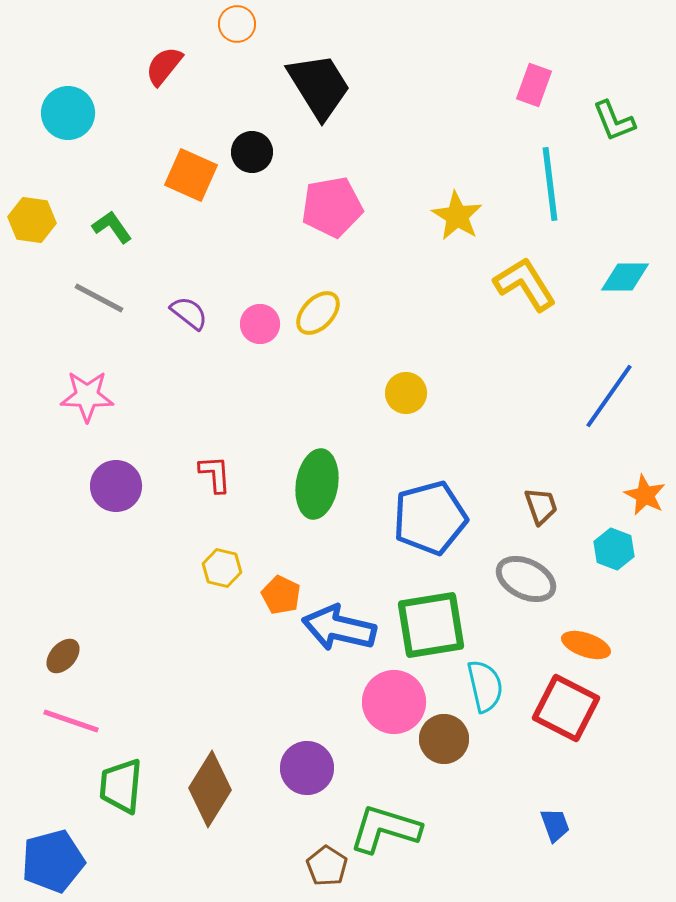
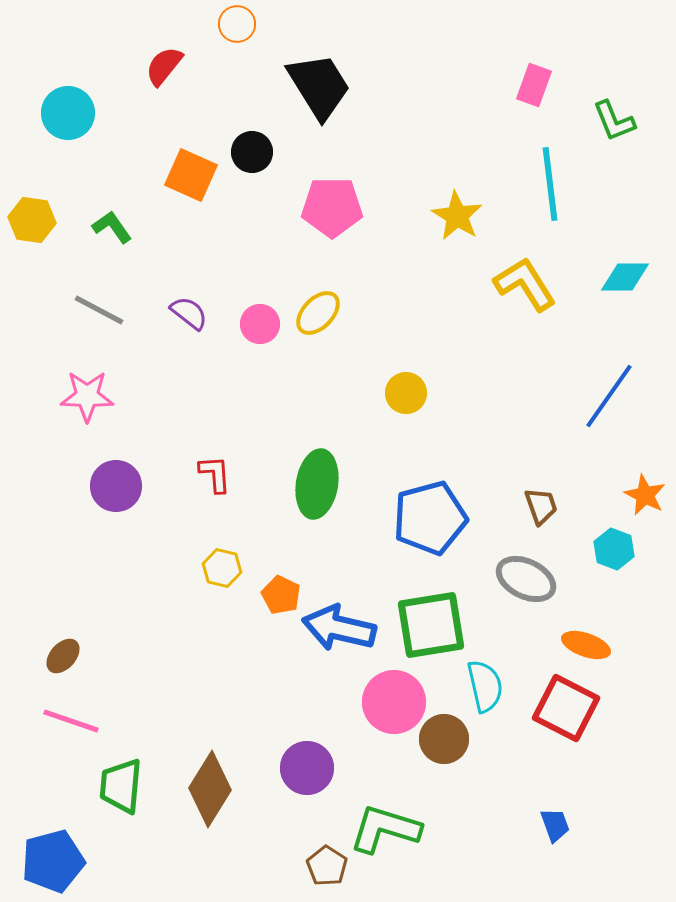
pink pentagon at (332, 207): rotated 10 degrees clockwise
gray line at (99, 298): moved 12 px down
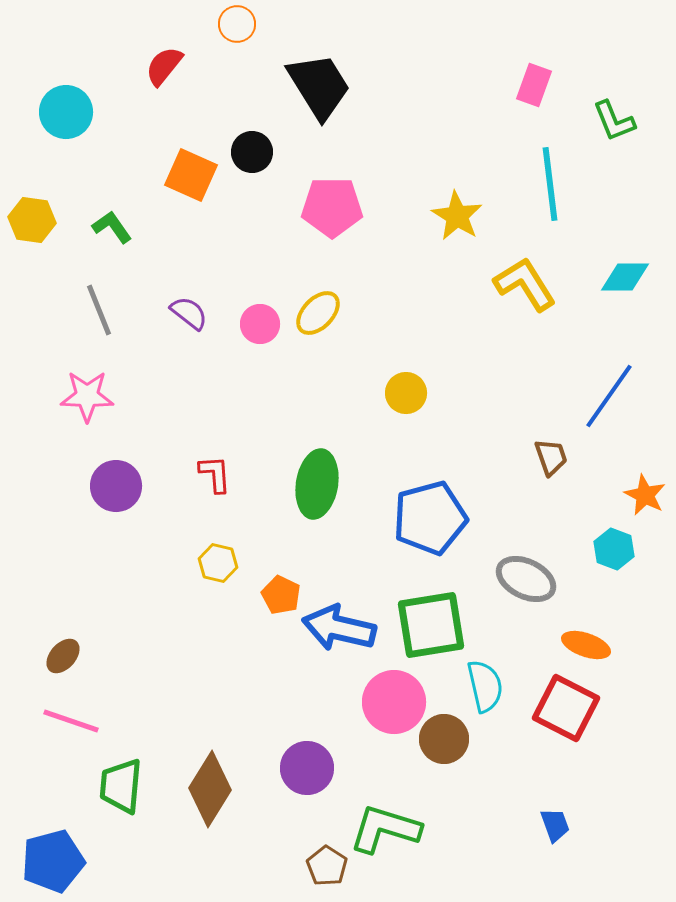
cyan circle at (68, 113): moved 2 px left, 1 px up
gray line at (99, 310): rotated 40 degrees clockwise
brown trapezoid at (541, 506): moved 10 px right, 49 px up
yellow hexagon at (222, 568): moved 4 px left, 5 px up
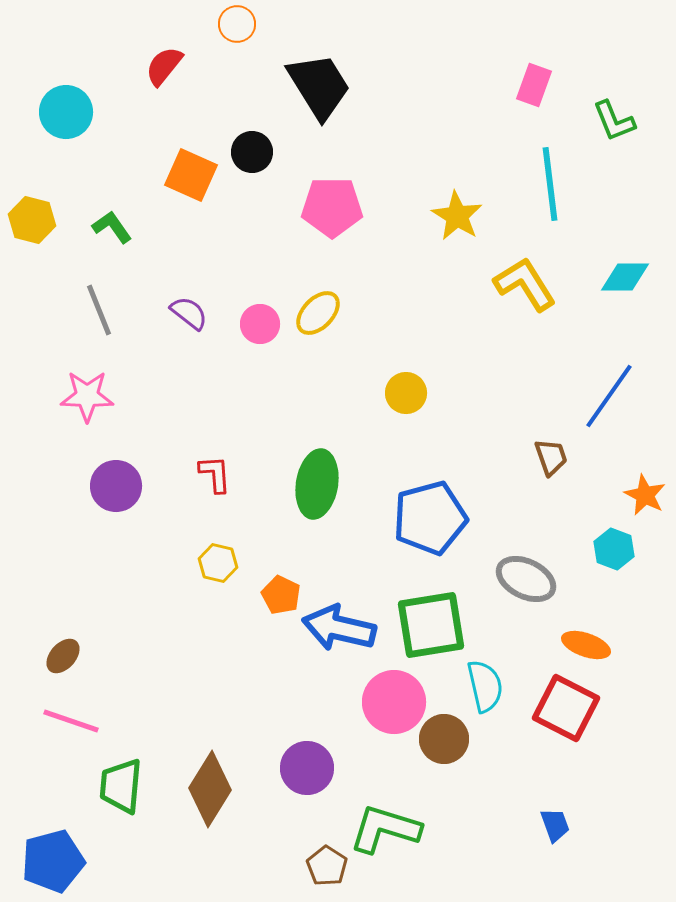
yellow hexagon at (32, 220): rotated 6 degrees clockwise
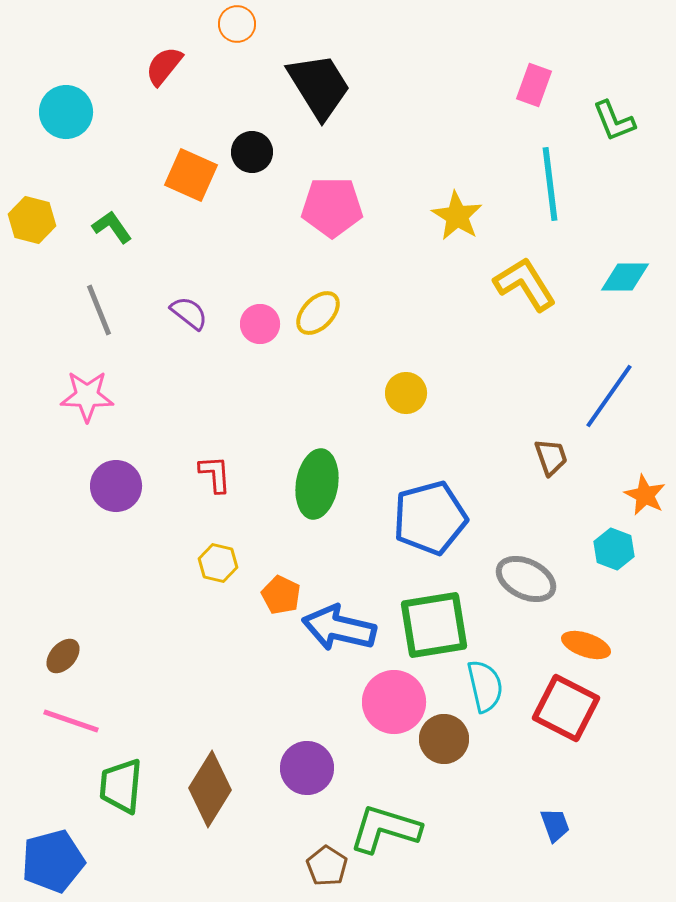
green square at (431, 625): moved 3 px right
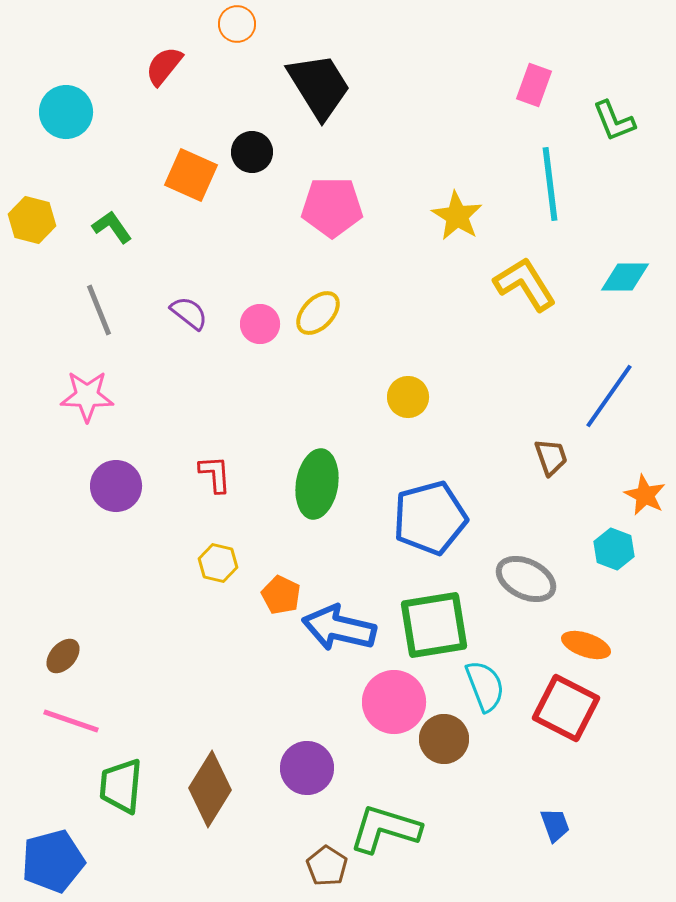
yellow circle at (406, 393): moved 2 px right, 4 px down
cyan semicircle at (485, 686): rotated 8 degrees counterclockwise
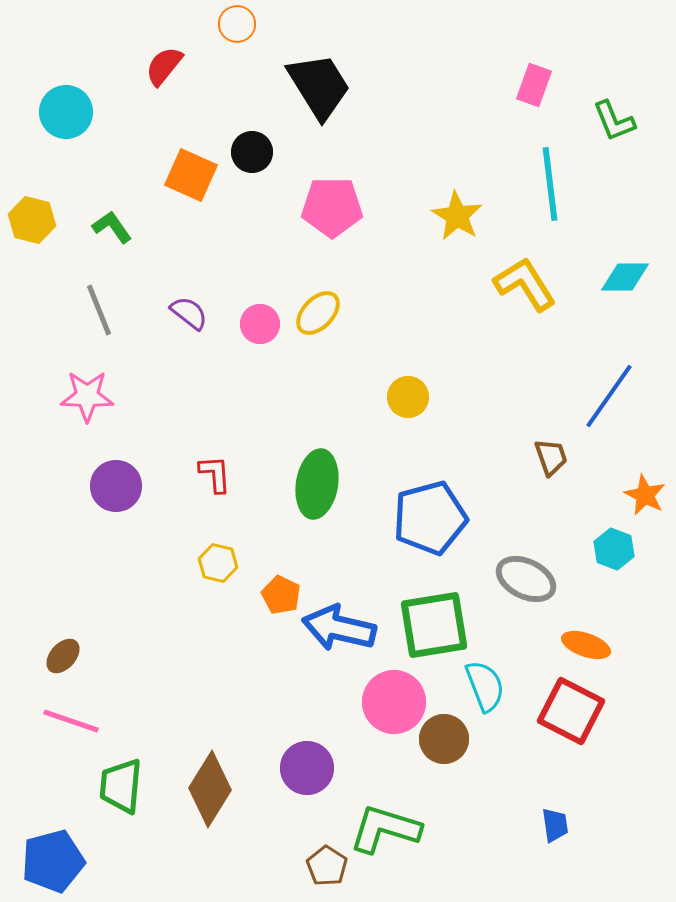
red square at (566, 708): moved 5 px right, 3 px down
blue trapezoid at (555, 825): rotated 12 degrees clockwise
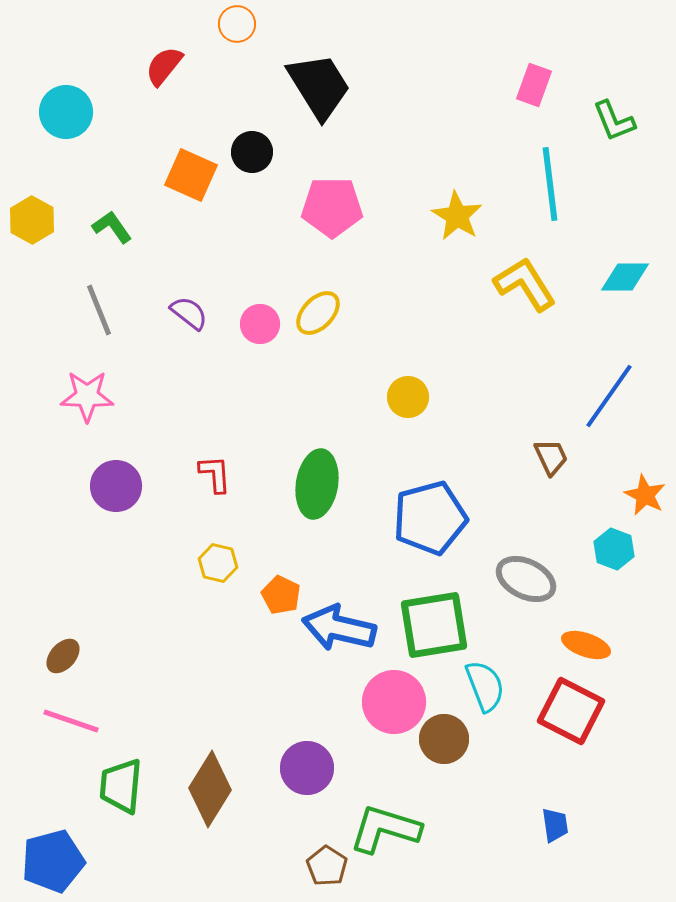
yellow hexagon at (32, 220): rotated 15 degrees clockwise
brown trapezoid at (551, 457): rotated 6 degrees counterclockwise
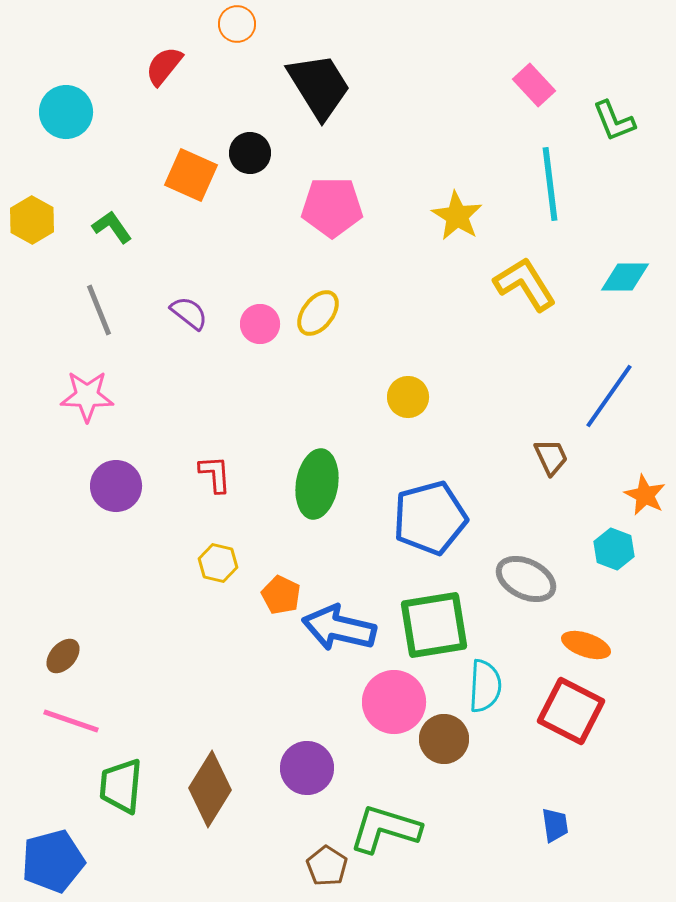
pink rectangle at (534, 85): rotated 63 degrees counterclockwise
black circle at (252, 152): moved 2 px left, 1 px down
yellow ellipse at (318, 313): rotated 6 degrees counterclockwise
cyan semicircle at (485, 686): rotated 24 degrees clockwise
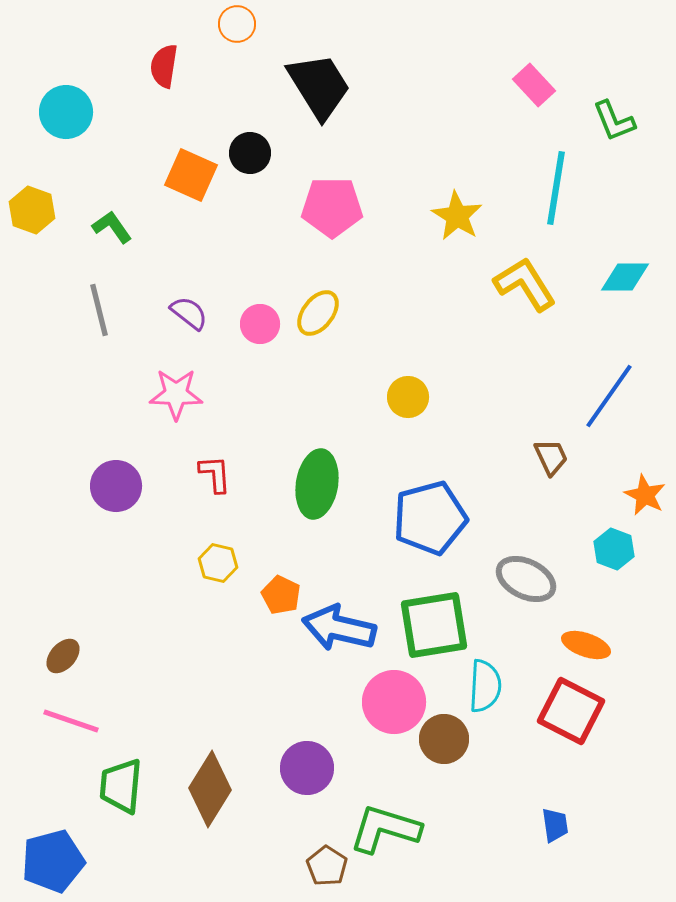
red semicircle at (164, 66): rotated 30 degrees counterclockwise
cyan line at (550, 184): moved 6 px right, 4 px down; rotated 16 degrees clockwise
yellow hexagon at (32, 220): moved 10 px up; rotated 9 degrees counterclockwise
gray line at (99, 310): rotated 8 degrees clockwise
pink star at (87, 396): moved 89 px right, 2 px up
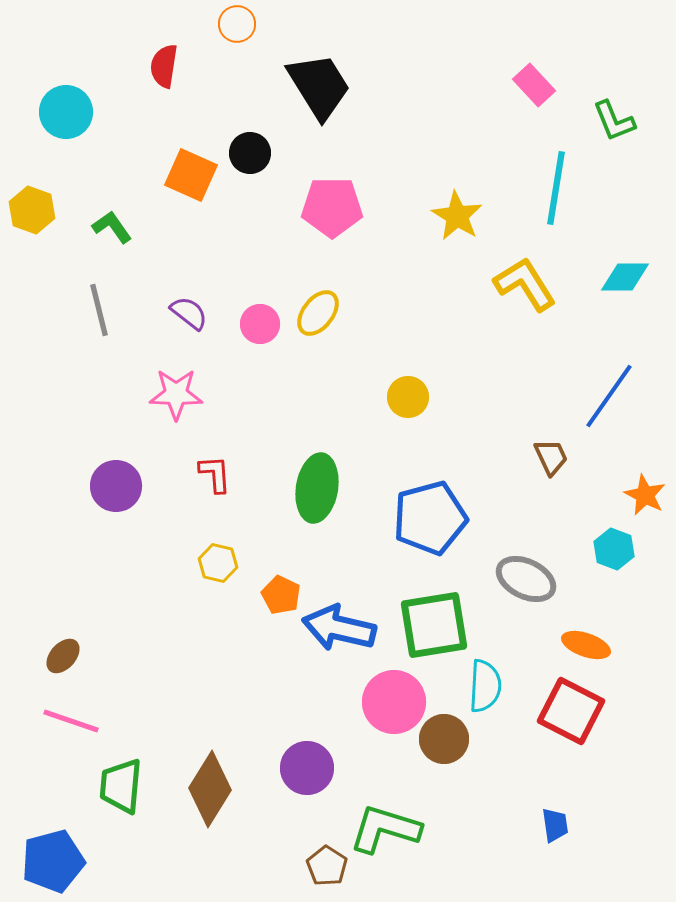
green ellipse at (317, 484): moved 4 px down
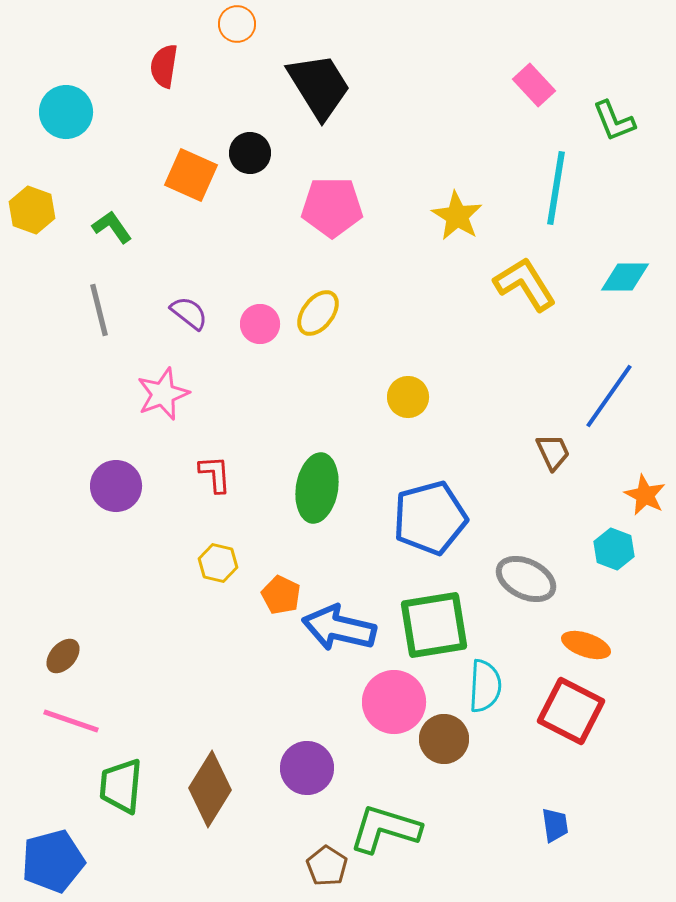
pink star at (176, 394): moved 13 px left; rotated 22 degrees counterclockwise
brown trapezoid at (551, 457): moved 2 px right, 5 px up
